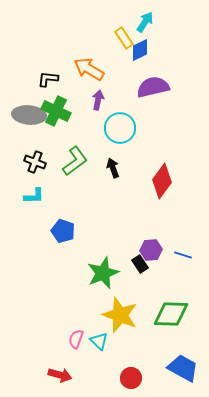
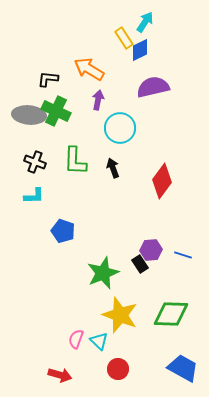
green L-shape: rotated 128 degrees clockwise
red circle: moved 13 px left, 9 px up
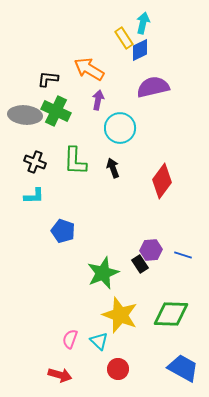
cyan arrow: moved 2 px left, 1 px down; rotated 20 degrees counterclockwise
gray ellipse: moved 4 px left
pink semicircle: moved 6 px left
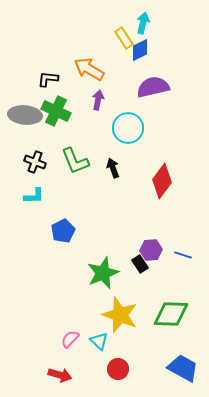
cyan circle: moved 8 px right
green L-shape: rotated 24 degrees counterclockwise
blue pentagon: rotated 25 degrees clockwise
pink semicircle: rotated 24 degrees clockwise
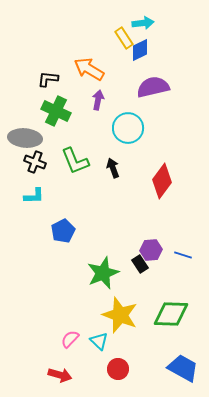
cyan arrow: rotated 70 degrees clockwise
gray ellipse: moved 23 px down
